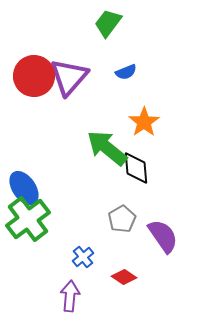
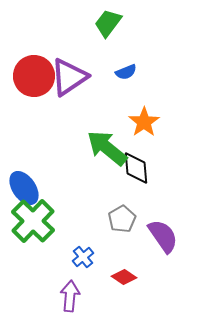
purple triangle: rotated 15 degrees clockwise
green cross: moved 5 px right, 2 px down; rotated 9 degrees counterclockwise
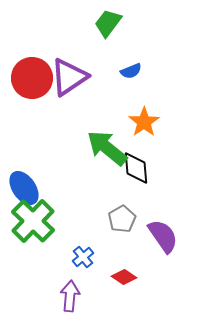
blue semicircle: moved 5 px right, 1 px up
red circle: moved 2 px left, 2 px down
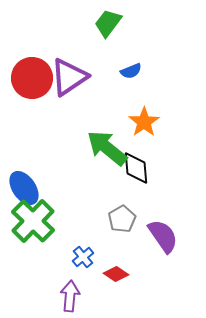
red diamond: moved 8 px left, 3 px up
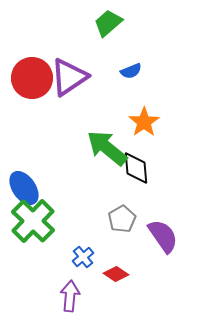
green trapezoid: rotated 12 degrees clockwise
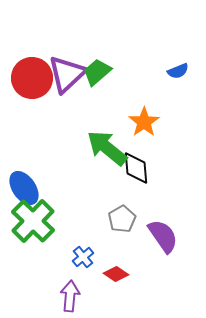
green trapezoid: moved 11 px left, 49 px down
blue semicircle: moved 47 px right
purple triangle: moved 2 px left, 3 px up; rotated 9 degrees counterclockwise
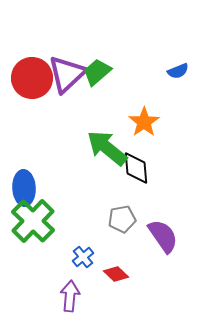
blue ellipse: rotated 32 degrees clockwise
gray pentagon: rotated 20 degrees clockwise
red diamond: rotated 10 degrees clockwise
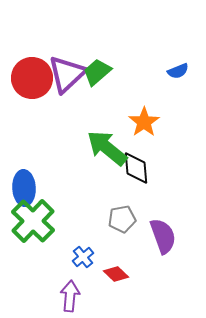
purple semicircle: rotated 15 degrees clockwise
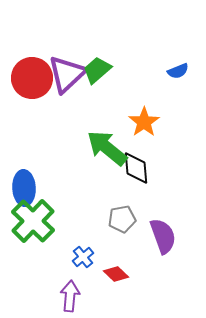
green trapezoid: moved 2 px up
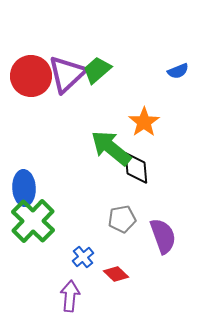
red circle: moved 1 px left, 2 px up
green arrow: moved 4 px right
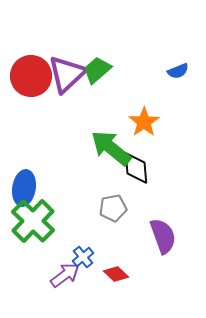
blue ellipse: rotated 12 degrees clockwise
gray pentagon: moved 9 px left, 11 px up
purple arrow: moved 5 px left, 21 px up; rotated 48 degrees clockwise
